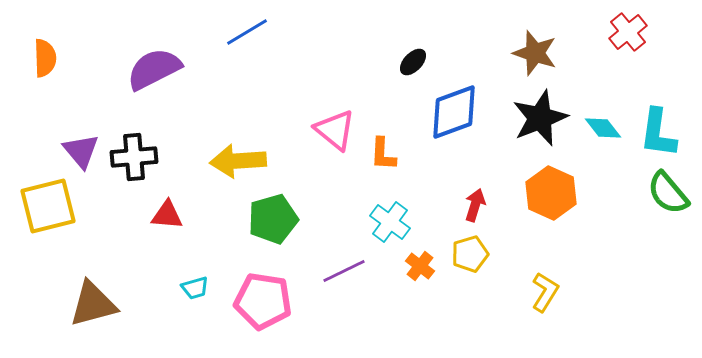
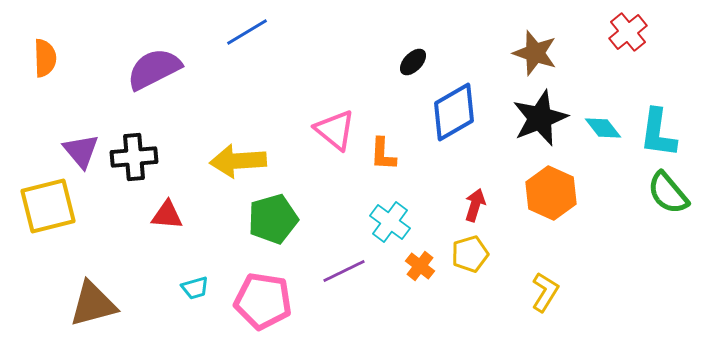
blue diamond: rotated 10 degrees counterclockwise
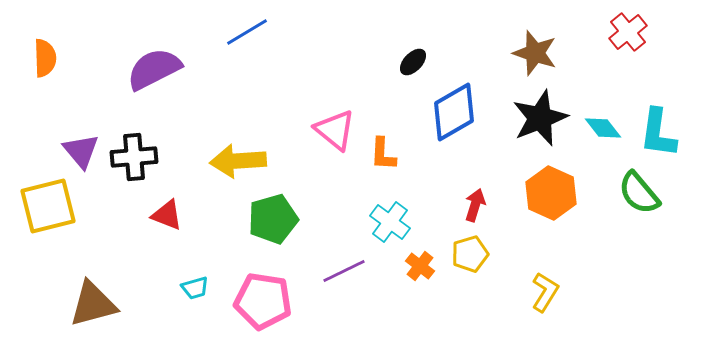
green semicircle: moved 29 px left
red triangle: rotated 16 degrees clockwise
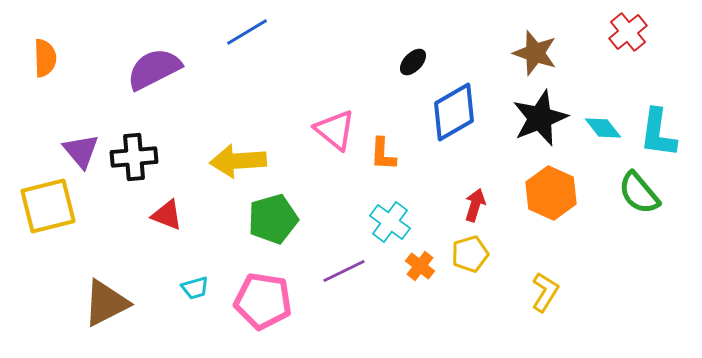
brown triangle: moved 13 px right, 1 px up; rotated 12 degrees counterclockwise
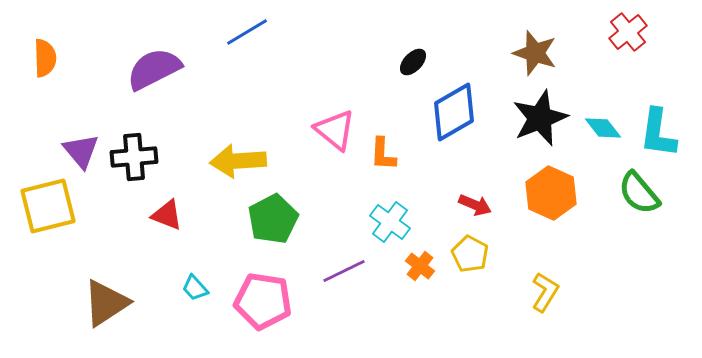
red arrow: rotated 96 degrees clockwise
green pentagon: rotated 12 degrees counterclockwise
yellow pentagon: rotated 27 degrees counterclockwise
cyan trapezoid: rotated 64 degrees clockwise
brown triangle: rotated 6 degrees counterclockwise
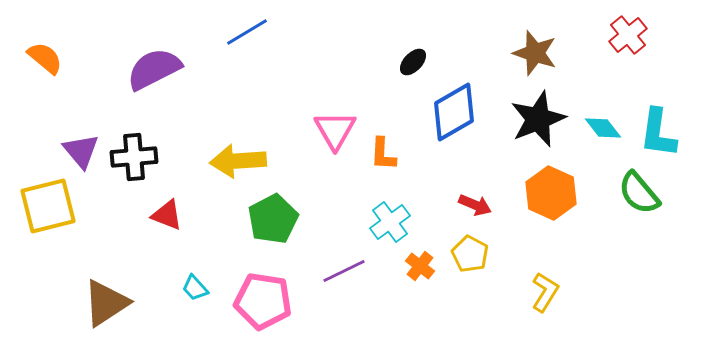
red cross: moved 3 px down
orange semicircle: rotated 48 degrees counterclockwise
black star: moved 2 px left, 1 px down
pink triangle: rotated 21 degrees clockwise
cyan cross: rotated 18 degrees clockwise
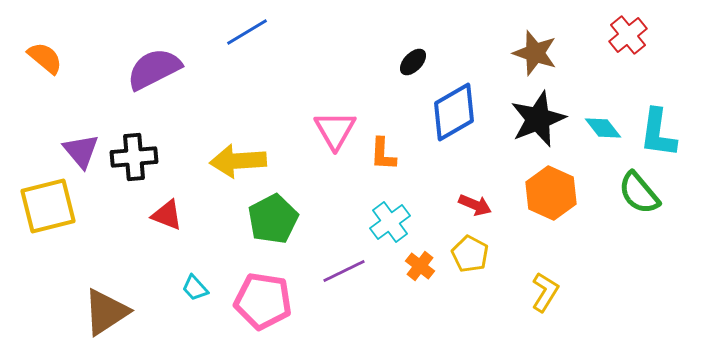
brown triangle: moved 9 px down
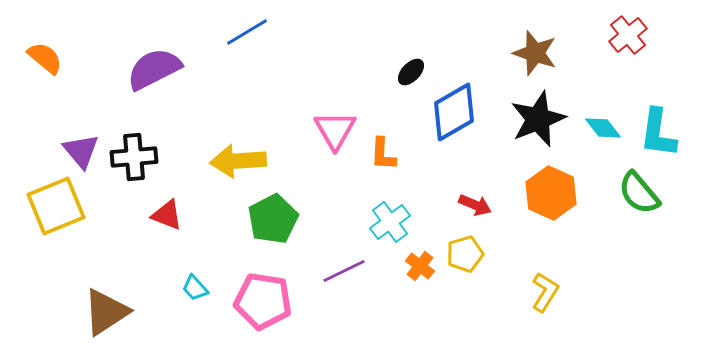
black ellipse: moved 2 px left, 10 px down
yellow square: moved 8 px right; rotated 8 degrees counterclockwise
yellow pentagon: moved 5 px left; rotated 27 degrees clockwise
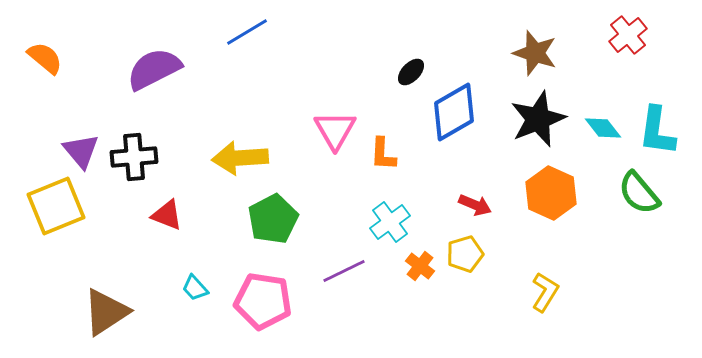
cyan L-shape: moved 1 px left, 2 px up
yellow arrow: moved 2 px right, 3 px up
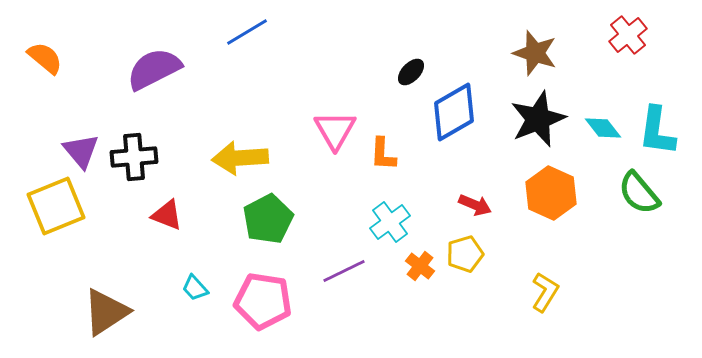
green pentagon: moved 5 px left
